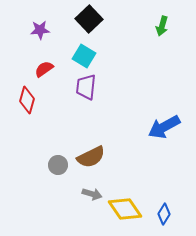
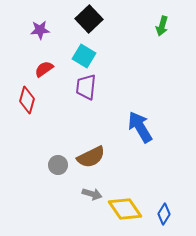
blue arrow: moved 24 px left; rotated 88 degrees clockwise
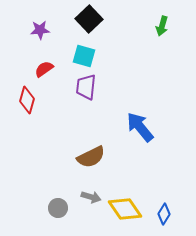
cyan square: rotated 15 degrees counterclockwise
blue arrow: rotated 8 degrees counterclockwise
gray circle: moved 43 px down
gray arrow: moved 1 px left, 3 px down
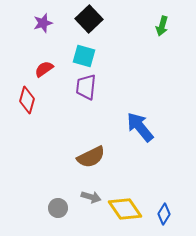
purple star: moved 3 px right, 7 px up; rotated 12 degrees counterclockwise
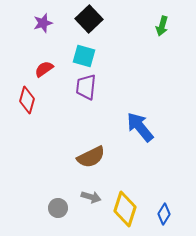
yellow diamond: rotated 52 degrees clockwise
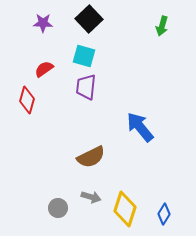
purple star: rotated 18 degrees clockwise
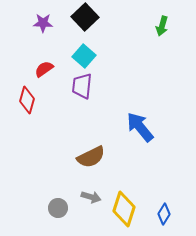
black square: moved 4 px left, 2 px up
cyan square: rotated 25 degrees clockwise
purple trapezoid: moved 4 px left, 1 px up
yellow diamond: moved 1 px left
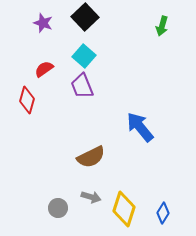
purple star: rotated 18 degrees clockwise
purple trapezoid: rotated 28 degrees counterclockwise
blue diamond: moved 1 px left, 1 px up
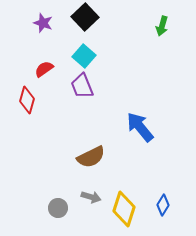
blue diamond: moved 8 px up
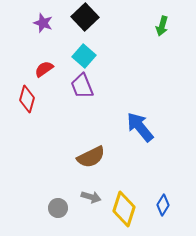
red diamond: moved 1 px up
